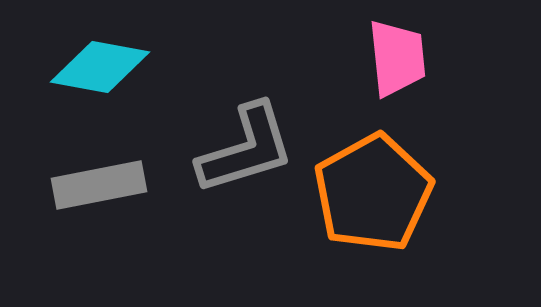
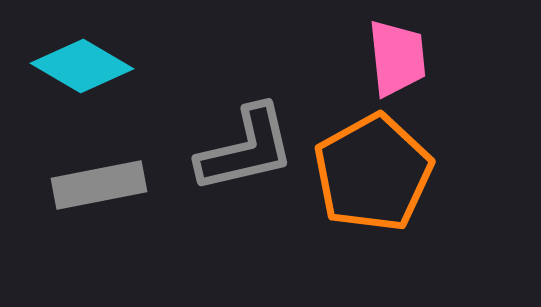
cyan diamond: moved 18 px left, 1 px up; rotated 20 degrees clockwise
gray L-shape: rotated 4 degrees clockwise
orange pentagon: moved 20 px up
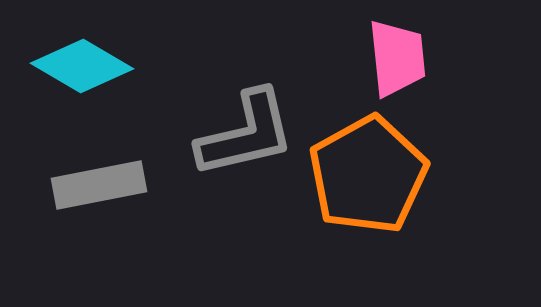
gray L-shape: moved 15 px up
orange pentagon: moved 5 px left, 2 px down
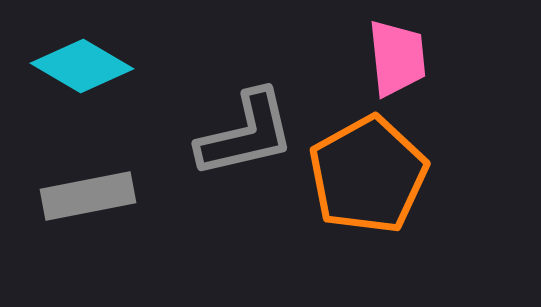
gray rectangle: moved 11 px left, 11 px down
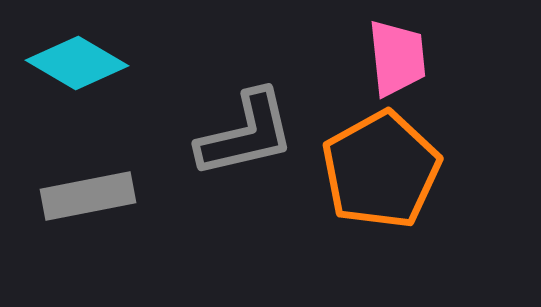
cyan diamond: moved 5 px left, 3 px up
orange pentagon: moved 13 px right, 5 px up
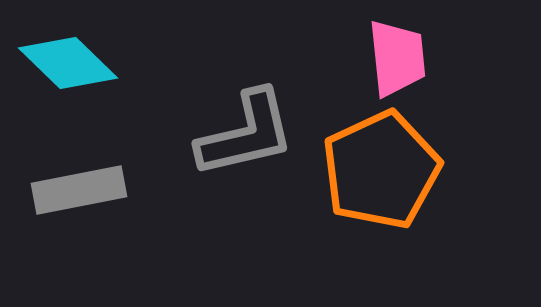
cyan diamond: moved 9 px left; rotated 14 degrees clockwise
orange pentagon: rotated 4 degrees clockwise
gray rectangle: moved 9 px left, 6 px up
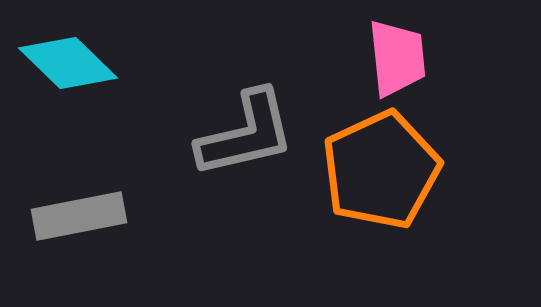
gray rectangle: moved 26 px down
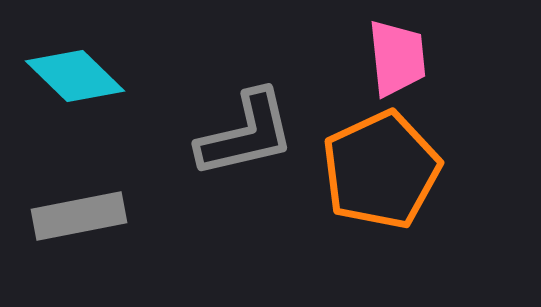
cyan diamond: moved 7 px right, 13 px down
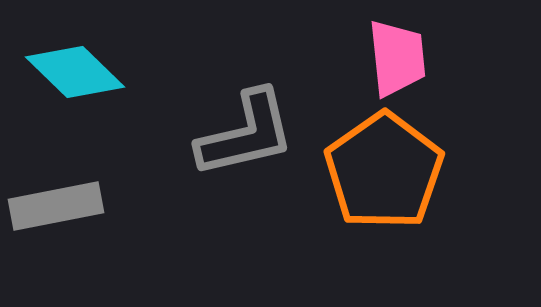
cyan diamond: moved 4 px up
orange pentagon: moved 3 px right, 1 px down; rotated 10 degrees counterclockwise
gray rectangle: moved 23 px left, 10 px up
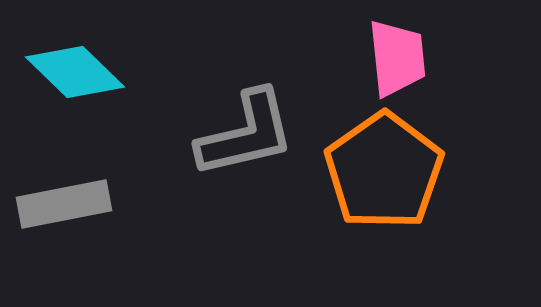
gray rectangle: moved 8 px right, 2 px up
